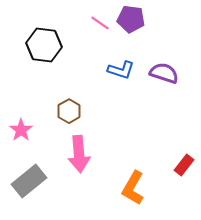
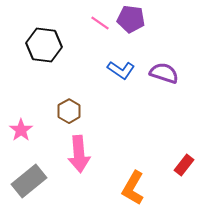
blue L-shape: rotated 16 degrees clockwise
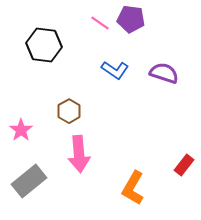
blue L-shape: moved 6 px left
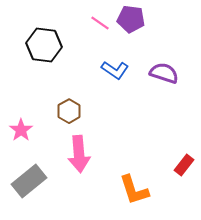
orange L-shape: moved 1 px right, 2 px down; rotated 48 degrees counterclockwise
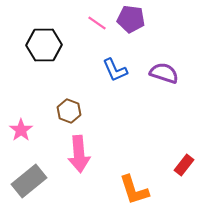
pink line: moved 3 px left
black hexagon: rotated 8 degrees counterclockwise
blue L-shape: rotated 32 degrees clockwise
brown hexagon: rotated 10 degrees counterclockwise
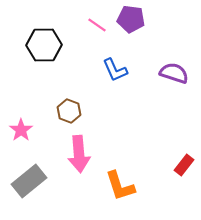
pink line: moved 2 px down
purple semicircle: moved 10 px right
orange L-shape: moved 14 px left, 4 px up
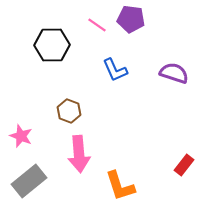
black hexagon: moved 8 px right
pink star: moved 6 px down; rotated 15 degrees counterclockwise
